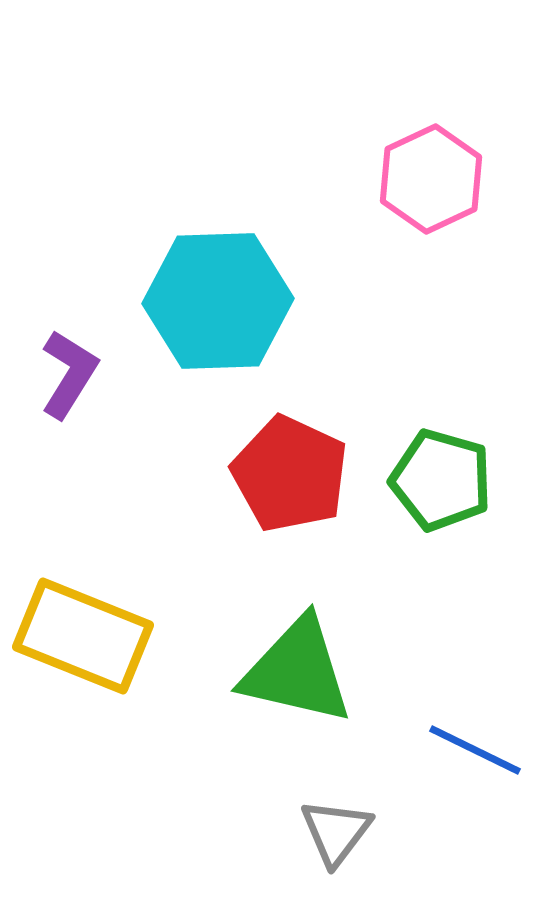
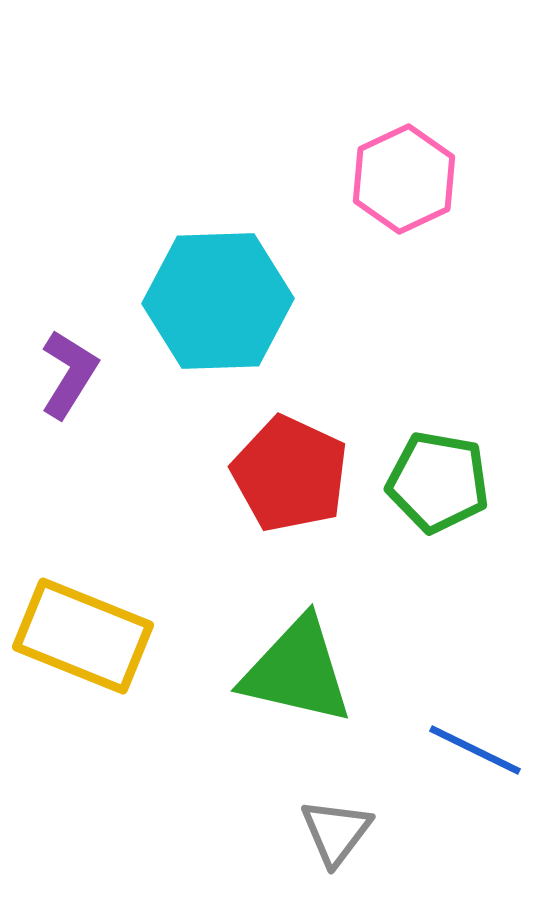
pink hexagon: moved 27 px left
green pentagon: moved 3 px left, 2 px down; rotated 6 degrees counterclockwise
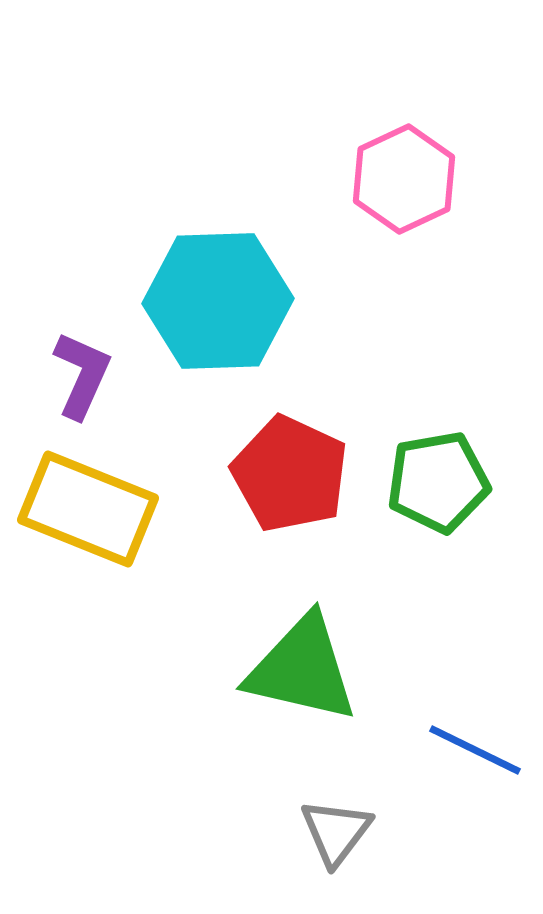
purple L-shape: moved 13 px right, 1 px down; rotated 8 degrees counterclockwise
green pentagon: rotated 20 degrees counterclockwise
yellow rectangle: moved 5 px right, 127 px up
green triangle: moved 5 px right, 2 px up
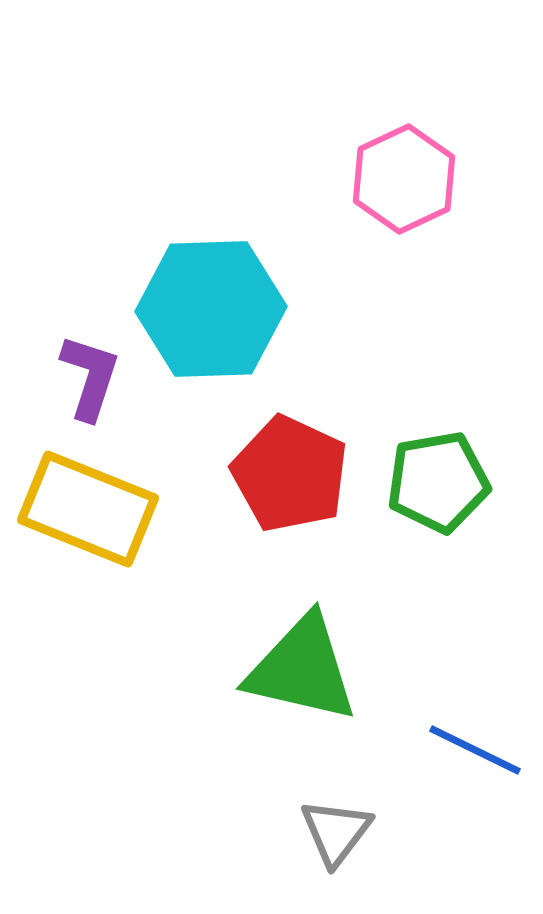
cyan hexagon: moved 7 px left, 8 px down
purple L-shape: moved 8 px right, 2 px down; rotated 6 degrees counterclockwise
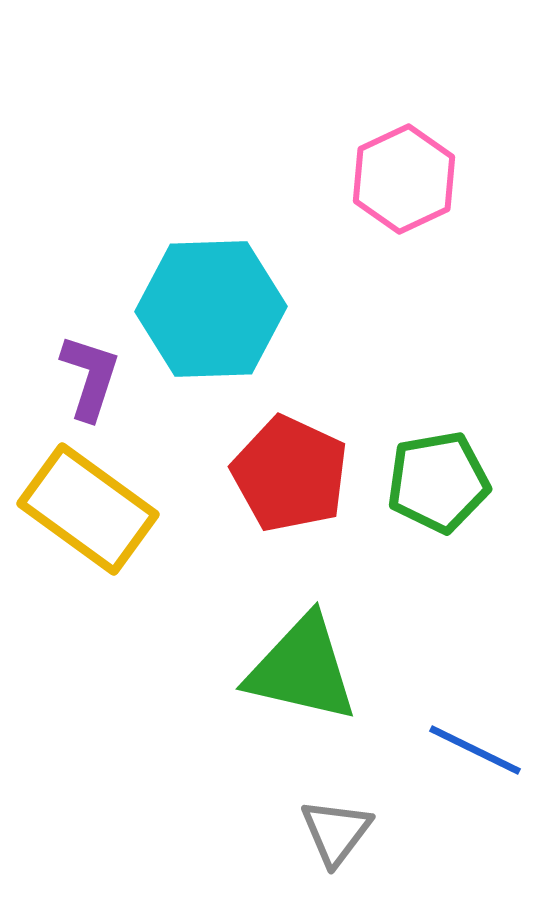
yellow rectangle: rotated 14 degrees clockwise
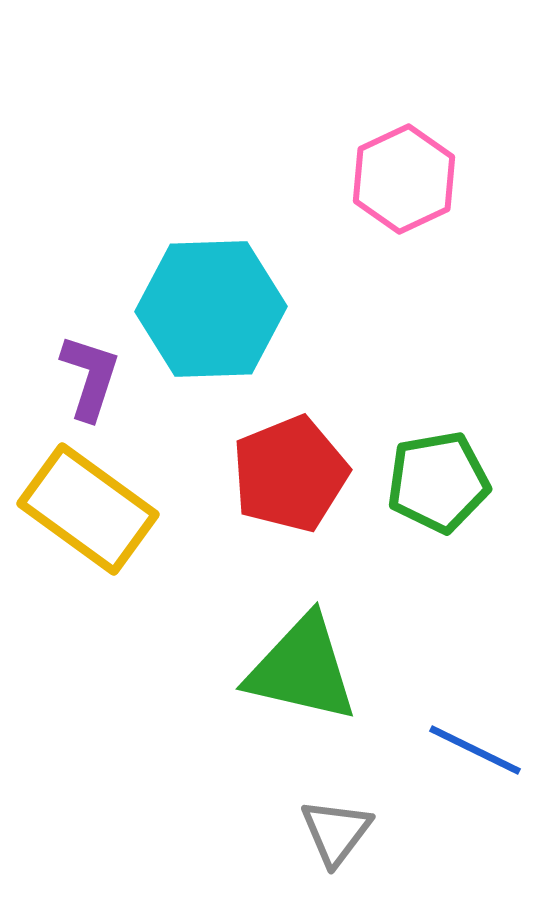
red pentagon: rotated 25 degrees clockwise
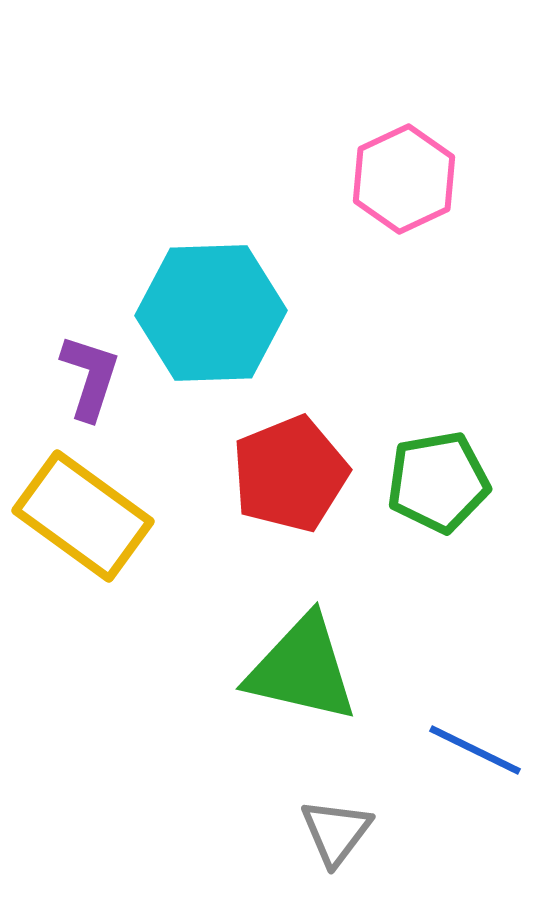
cyan hexagon: moved 4 px down
yellow rectangle: moved 5 px left, 7 px down
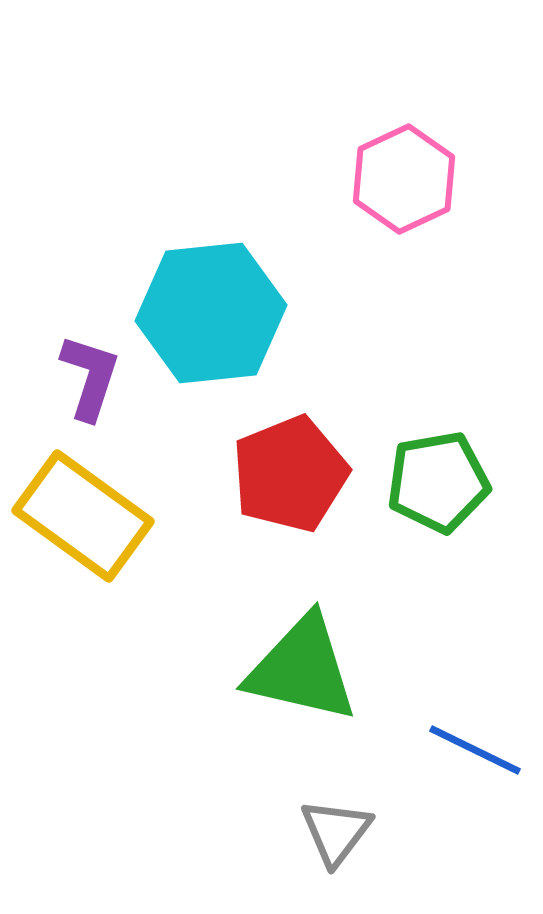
cyan hexagon: rotated 4 degrees counterclockwise
